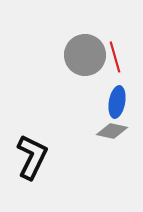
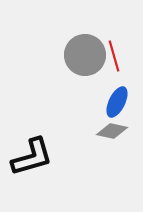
red line: moved 1 px left, 1 px up
blue ellipse: rotated 16 degrees clockwise
black L-shape: rotated 48 degrees clockwise
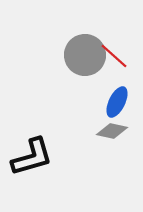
red line: rotated 32 degrees counterclockwise
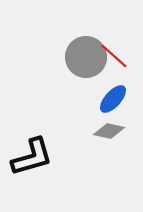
gray circle: moved 1 px right, 2 px down
blue ellipse: moved 4 px left, 3 px up; rotated 16 degrees clockwise
gray diamond: moved 3 px left
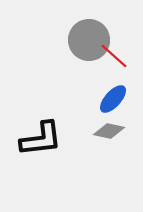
gray circle: moved 3 px right, 17 px up
black L-shape: moved 9 px right, 18 px up; rotated 9 degrees clockwise
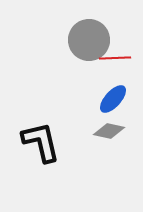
red line: moved 1 px right, 2 px down; rotated 44 degrees counterclockwise
black L-shape: moved 3 px down; rotated 96 degrees counterclockwise
